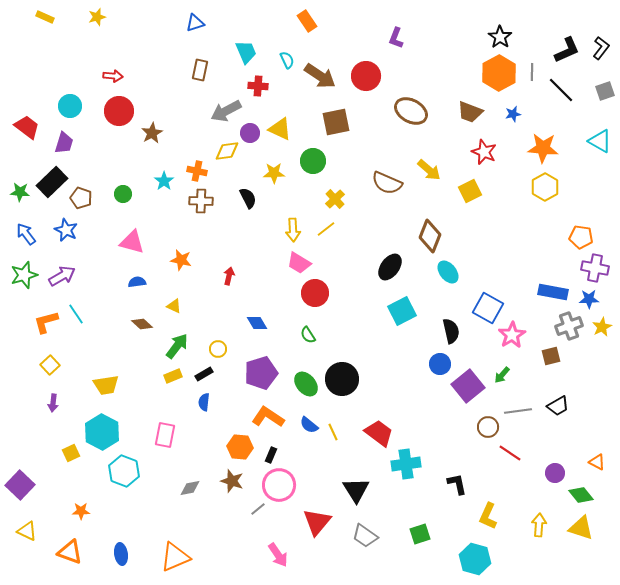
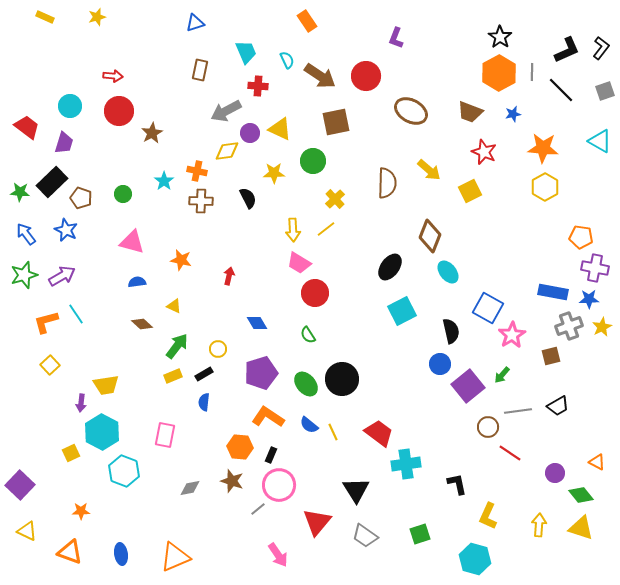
brown semicircle at (387, 183): rotated 112 degrees counterclockwise
purple arrow at (53, 403): moved 28 px right
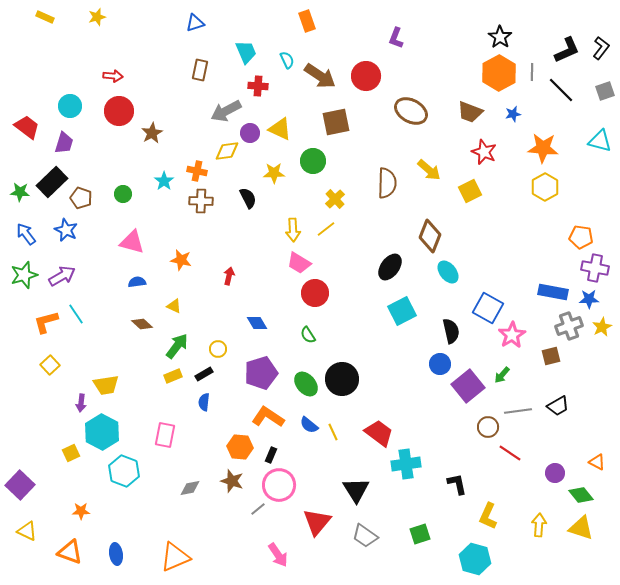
orange rectangle at (307, 21): rotated 15 degrees clockwise
cyan triangle at (600, 141): rotated 15 degrees counterclockwise
blue ellipse at (121, 554): moved 5 px left
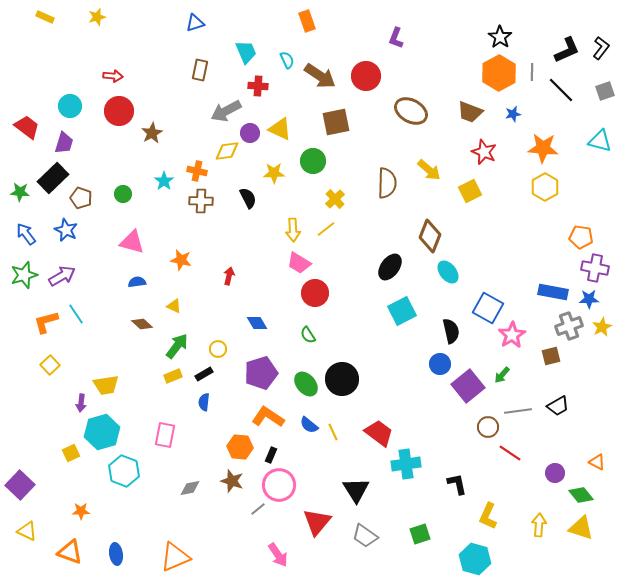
black rectangle at (52, 182): moved 1 px right, 4 px up
cyan hexagon at (102, 432): rotated 16 degrees clockwise
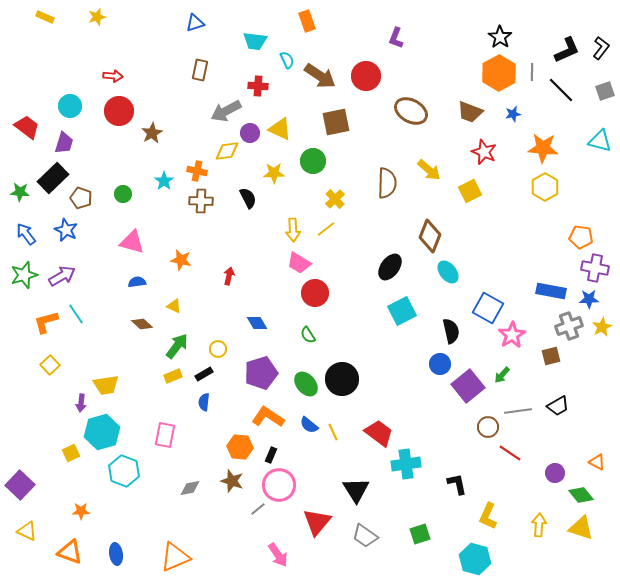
cyan trapezoid at (246, 52): moved 9 px right, 11 px up; rotated 120 degrees clockwise
blue rectangle at (553, 292): moved 2 px left, 1 px up
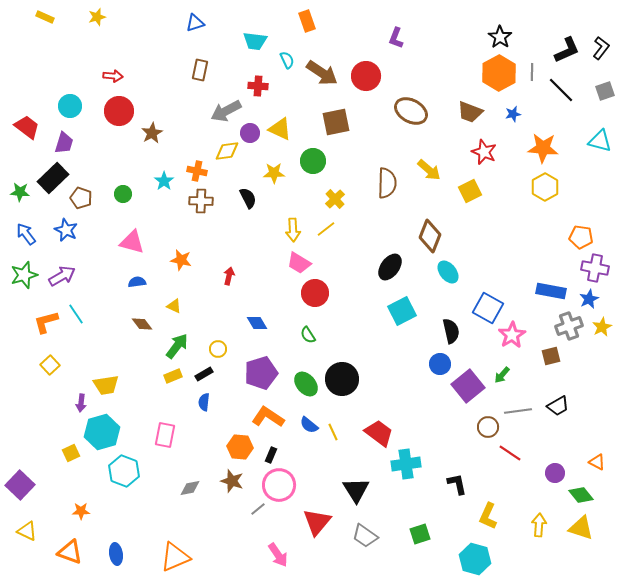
brown arrow at (320, 76): moved 2 px right, 3 px up
blue star at (589, 299): rotated 24 degrees counterclockwise
brown diamond at (142, 324): rotated 10 degrees clockwise
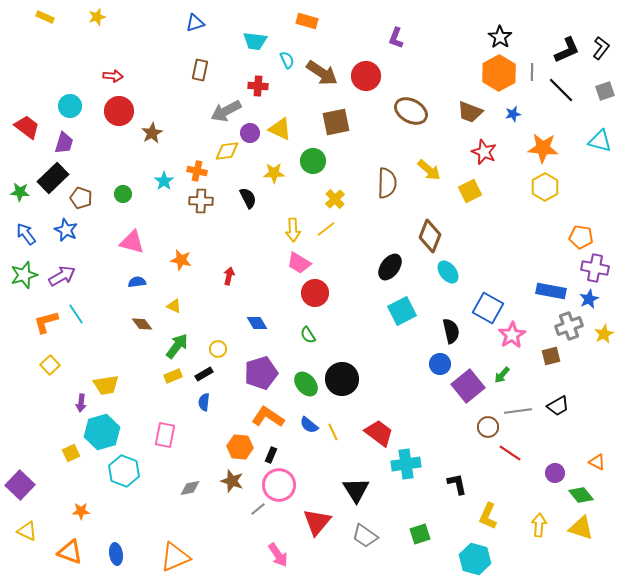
orange rectangle at (307, 21): rotated 55 degrees counterclockwise
yellow star at (602, 327): moved 2 px right, 7 px down
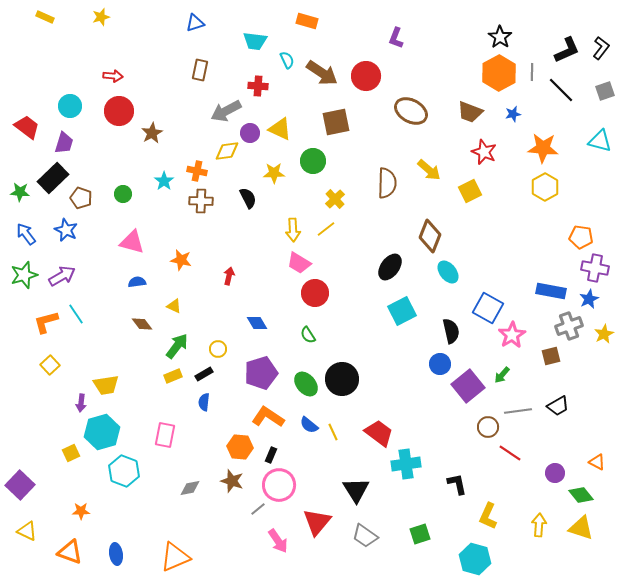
yellow star at (97, 17): moved 4 px right
pink arrow at (278, 555): moved 14 px up
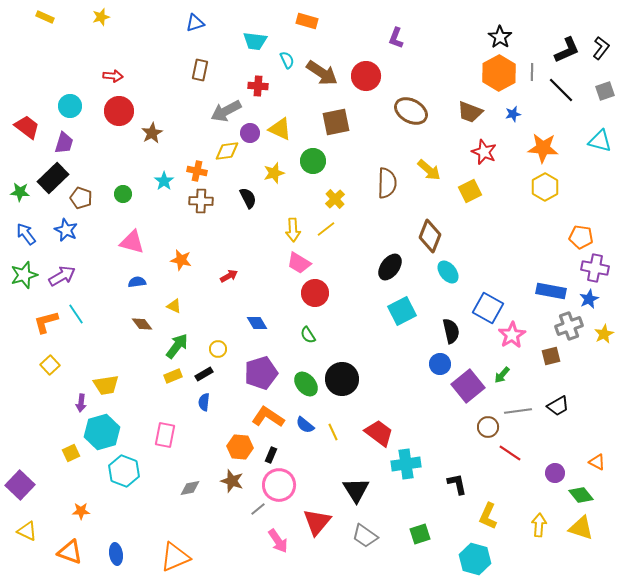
yellow star at (274, 173): rotated 15 degrees counterclockwise
red arrow at (229, 276): rotated 48 degrees clockwise
blue semicircle at (309, 425): moved 4 px left
